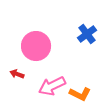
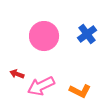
pink circle: moved 8 px right, 10 px up
pink arrow: moved 11 px left
orange L-shape: moved 3 px up
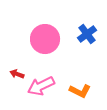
pink circle: moved 1 px right, 3 px down
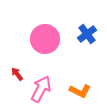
red arrow: rotated 32 degrees clockwise
pink arrow: moved 3 px down; rotated 144 degrees clockwise
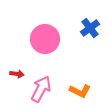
blue cross: moved 3 px right, 6 px up
red arrow: rotated 136 degrees clockwise
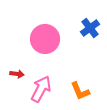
orange L-shape: rotated 40 degrees clockwise
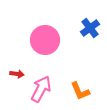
pink circle: moved 1 px down
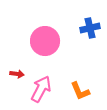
blue cross: rotated 24 degrees clockwise
pink circle: moved 1 px down
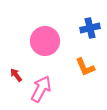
red arrow: moved 1 px left, 1 px down; rotated 136 degrees counterclockwise
orange L-shape: moved 5 px right, 24 px up
